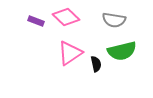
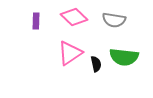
pink diamond: moved 8 px right
purple rectangle: rotated 70 degrees clockwise
green semicircle: moved 2 px right, 6 px down; rotated 20 degrees clockwise
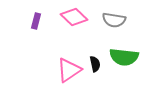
purple rectangle: rotated 14 degrees clockwise
pink triangle: moved 1 px left, 17 px down
black semicircle: moved 1 px left
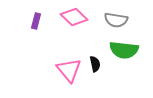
gray semicircle: moved 2 px right
green semicircle: moved 7 px up
pink triangle: rotated 36 degrees counterclockwise
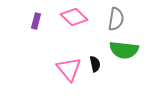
gray semicircle: moved 1 px up; rotated 90 degrees counterclockwise
pink triangle: moved 1 px up
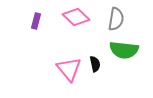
pink diamond: moved 2 px right
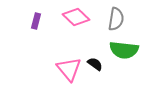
black semicircle: rotated 42 degrees counterclockwise
